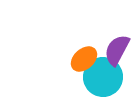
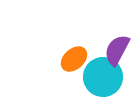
orange ellipse: moved 10 px left
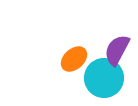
cyan circle: moved 1 px right, 1 px down
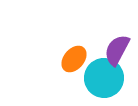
orange ellipse: rotated 8 degrees counterclockwise
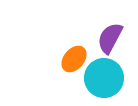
purple semicircle: moved 7 px left, 12 px up
